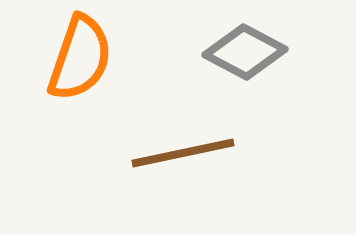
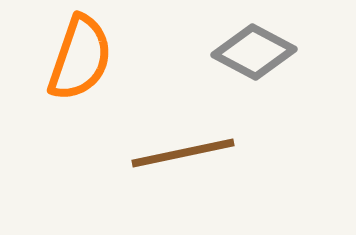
gray diamond: moved 9 px right
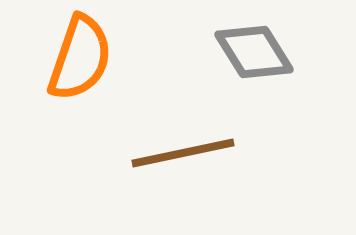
gray diamond: rotated 30 degrees clockwise
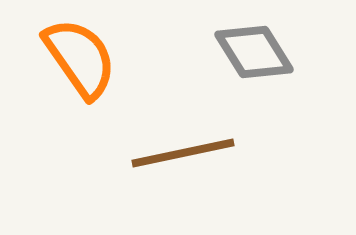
orange semicircle: rotated 54 degrees counterclockwise
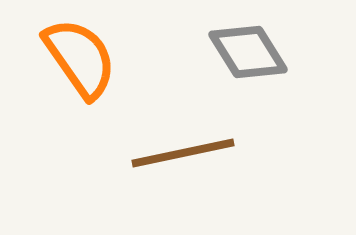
gray diamond: moved 6 px left
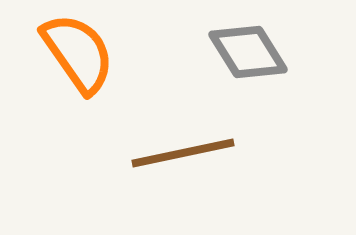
orange semicircle: moved 2 px left, 5 px up
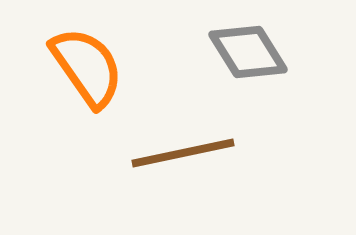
orange semicircle: moved 9 px right, 14 px down
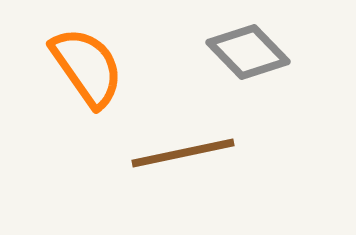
gray diamond: rotated 12 degrees counterclockwise
